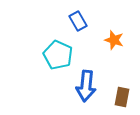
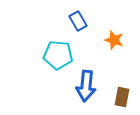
cyan pentagon: rotated 20 degrees counterclockwise
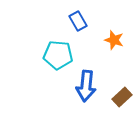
brown rectangle: rotated 36 degrees clockwise
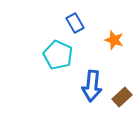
blue rectangle: moved 3 px left, 2 px down
cyan pentagon: rotated 20 degrees clockwise
blue arrow: moved 6 px right
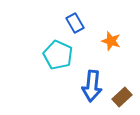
orange star: moved 3 px left, 1 px down
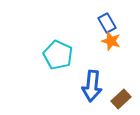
blue rectangle: moved 32 px right
brown rectangle: moved 1 px left, 2 px down
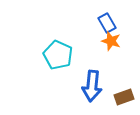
brown rectangle: moved 3 px right, 2 px up; rotated 24 degrees clockwise
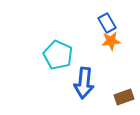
orange star: rotated 24 degrees counterclockwise
blue arrow: moved 8 px left, 3 px up
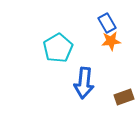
cyan pentagon: moved 7 px up; rotated 16 degrees clockwise
